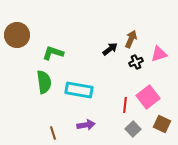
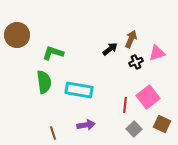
pink triangle: moved 2 px left, 1 px up
gray square: moved 1 px right
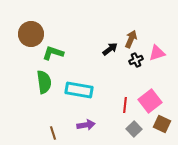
brown circle: moved 14 px right, 1 px up
black cross: moved 2 px up
pink square: moved 2 px right, 4 px down
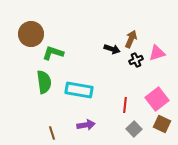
black arrow: moved 2 px right; rotated 56 degrees clockwise
pink square: moved 7 px right, 2 px up
brown line: moved 1 px left
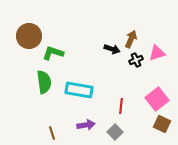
brown circle: moved 2 px left, 2 px down
red line: moved 4 px left, 1 px down
gray square: moved 19 px left, 3 px down
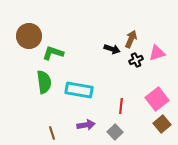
brown square: rotated 24 degrees clockwise
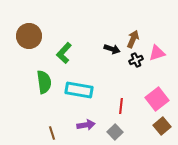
brown arrow: moved 2 px right
green L-shape: moved 11 px right; rotated 65 degrees counterclockwise
brown square: moved 2 px down
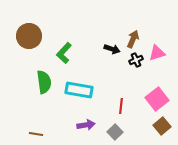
brown line: moved 16 px left, 1 px down; rotated 64 degrees counterclockwise
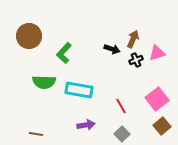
green semicircle: rotated 100 degrees clockwise
red line: rotated 35 degrees counterclockwise
gray square: moved 7 px right, 2 px down
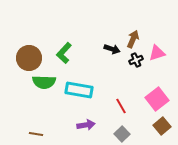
brown circle: moved 22 px down
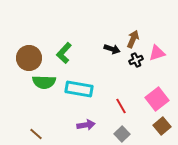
cyan rectangle: moved 1 px up
brown line: rotated 32 degrees clockwise
